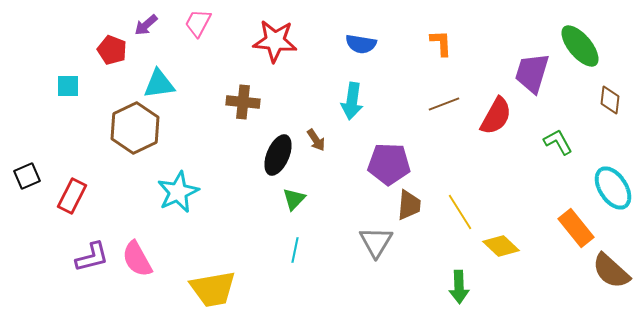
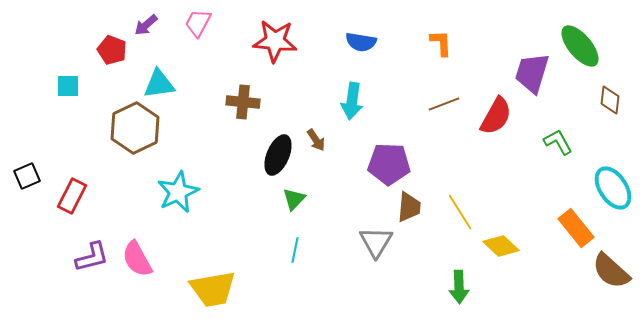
blue semicircle: moved 2 px up
brown trapezoid: moved 2 px down
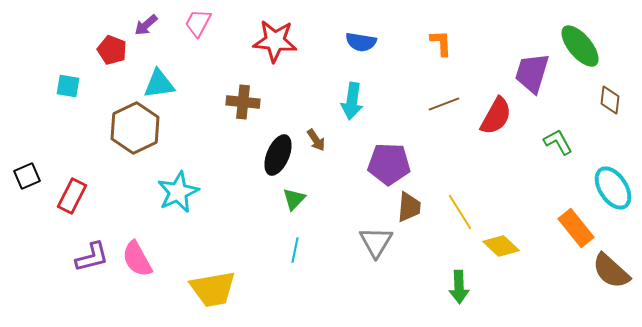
cyan square: rotated 10 degrees clockwise
